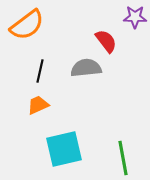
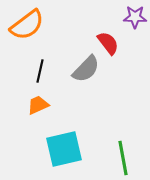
red semicircle: moved 2 px right, 2 px down
gray semicircle: moved 1 px down; rotated 140 degrees clockwise
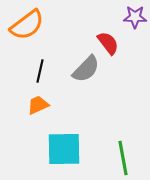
cyan square: rotated 12 degrees clockwise
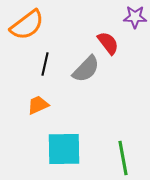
black line: moved 5 px right, 7 px up
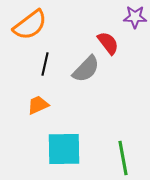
orange semicircle: moved 3 px right
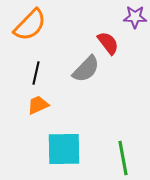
orange semicircle: rotated 9 degrees counterclockwise
black line: moved 9 px left, 9 px down
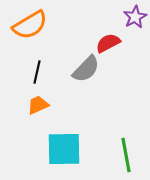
purple star: rotated 30 degrees counterclockwise
orange semicircle: rotated 15 degrees clockwise
red semicircle: rotated 80 degrees counterclockwise
black line: moved 1 px right, 1 px up
green line: moved 3 px right, 3 px up
